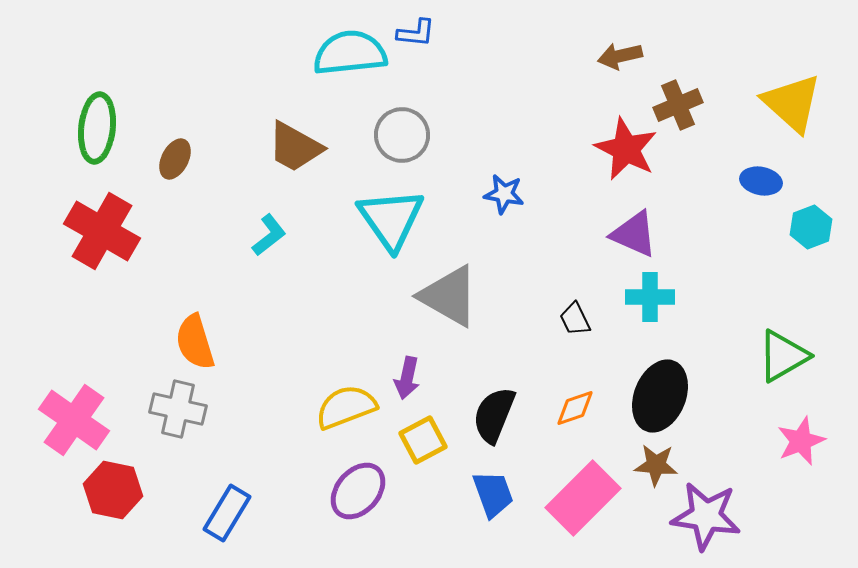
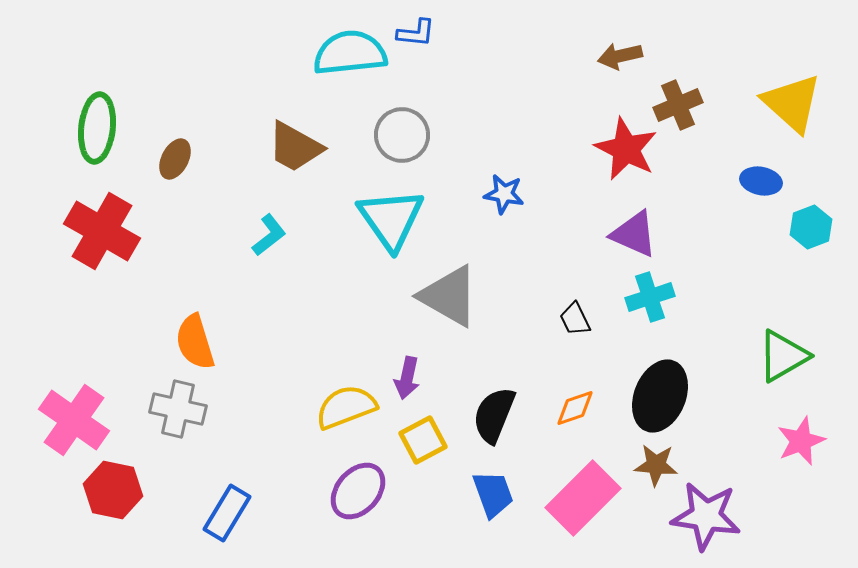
cyan cross: rotated 18 degrees counterclockwise
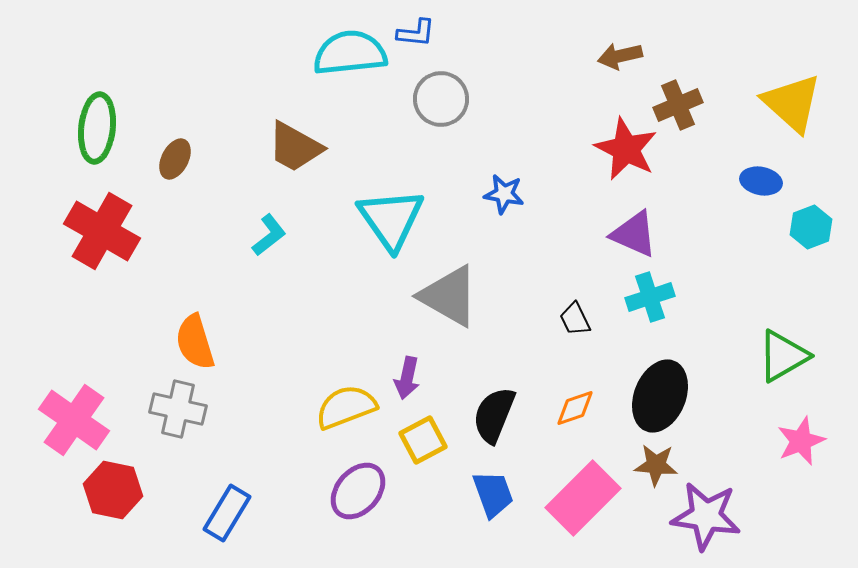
gray circle: moved 39 px right, 36 px up
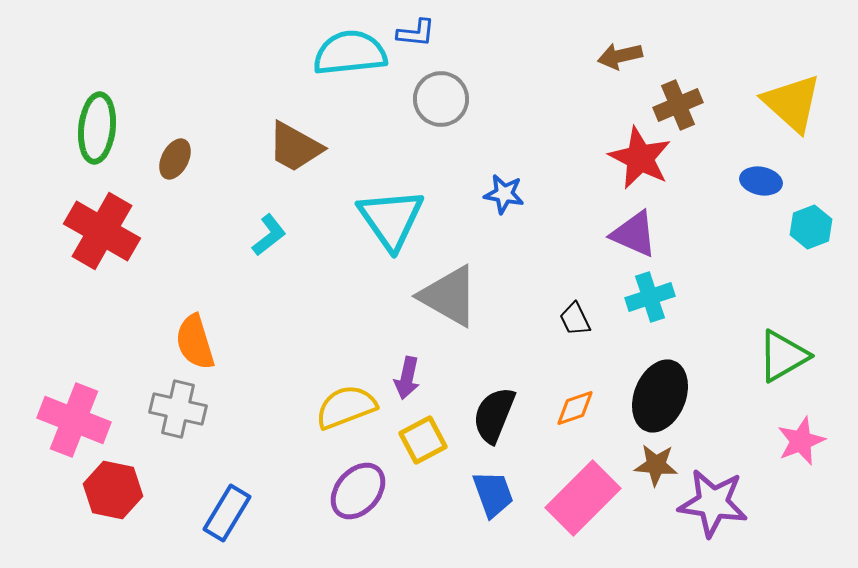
red star: moved 14 px right, 9 px down
pink cross: rotated 14 degrees counterclockwise
purple star: moved 7 px right, 13 px up
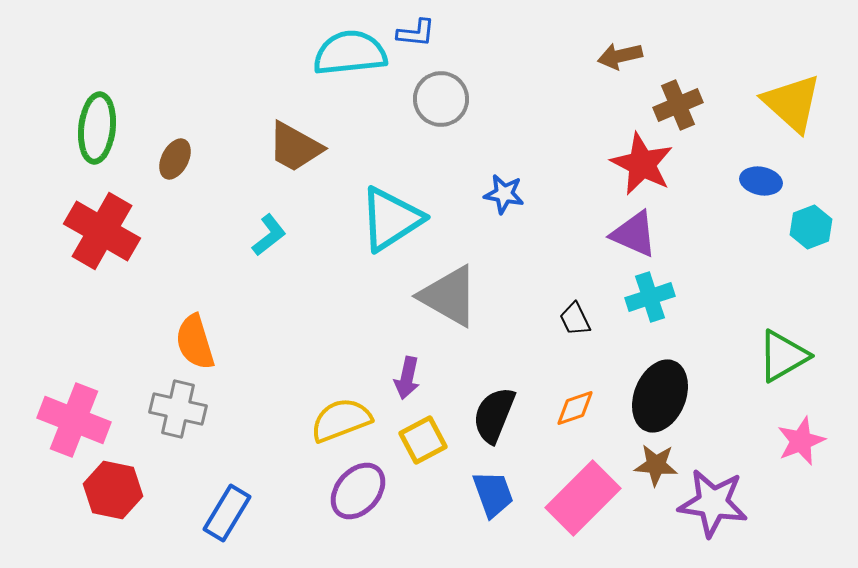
red star: moved 2 px right, 6 px down
cyan triangle: rotated 32 degrees clockwise
yellow semicircle: moved 5 px left, 13 px down
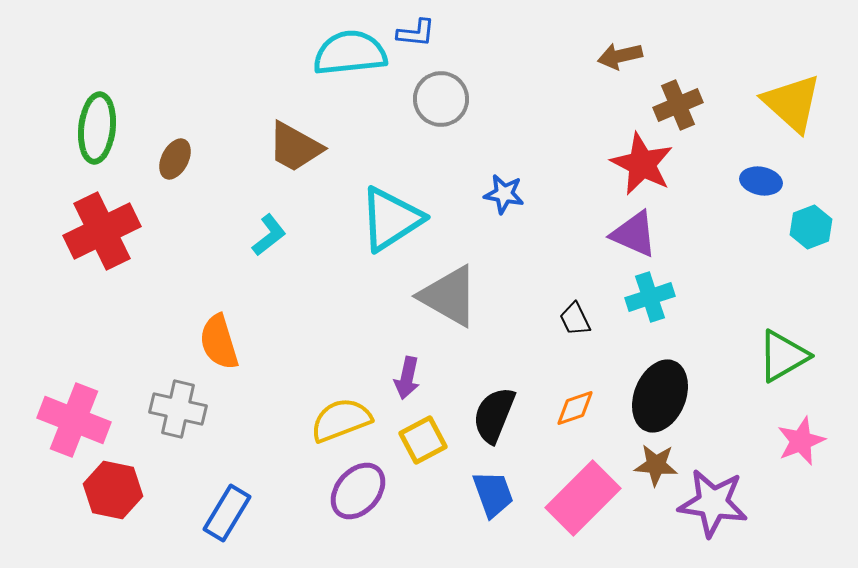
red cross: rotated 34 degrees clockwise
orange semicircle: moved 24 px right
